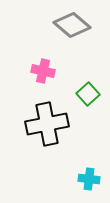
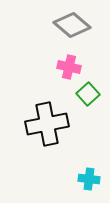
pink cross: moved 26 px right, 4 px up
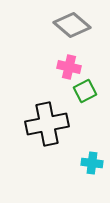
green square: moved 3 px left, 3 px up; rotated 15 degrees clockwise
cyan cross: moved 3 px right, 16 px up
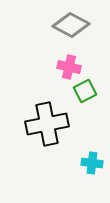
gray diamond: moved 1 px left; rotated 12 degrees counterclockwise
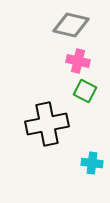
gray diamond: rotated 15 degrees counterclockwise
pink cross: moved 9 px right, 6 px up
green square: rotated 35 degrees counterclockwise
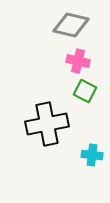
cyan cross: moved 8 px up
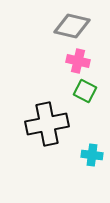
gray diamond: moved 1 px right, 1 px down
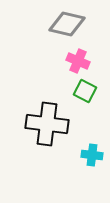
gray diamond: moved 5 px left, 2 px up
pink cross: rotated 10 degrees clockwise
black cross: rotated 18 degrees clockwise
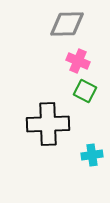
gray diamond: rotated 15 degrees counterclockwise
black cross: moved 1 px right; rotated 9 degrees counterclockwise
cyan cross: rotated 15 degrees counterclockwise
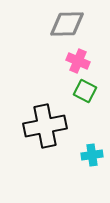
black cross: moved 3 px left, 2 px down; rotated 9 degrees counterclockwise
